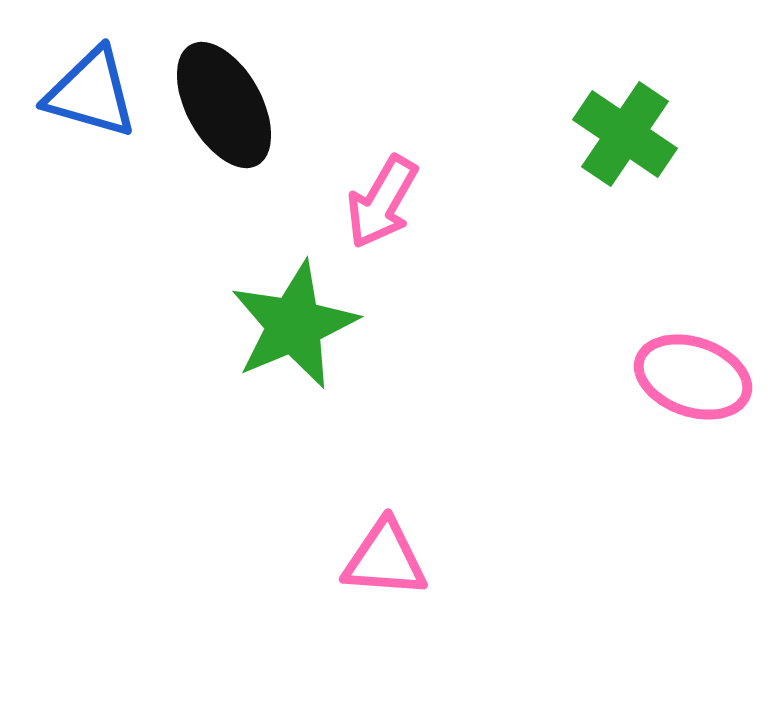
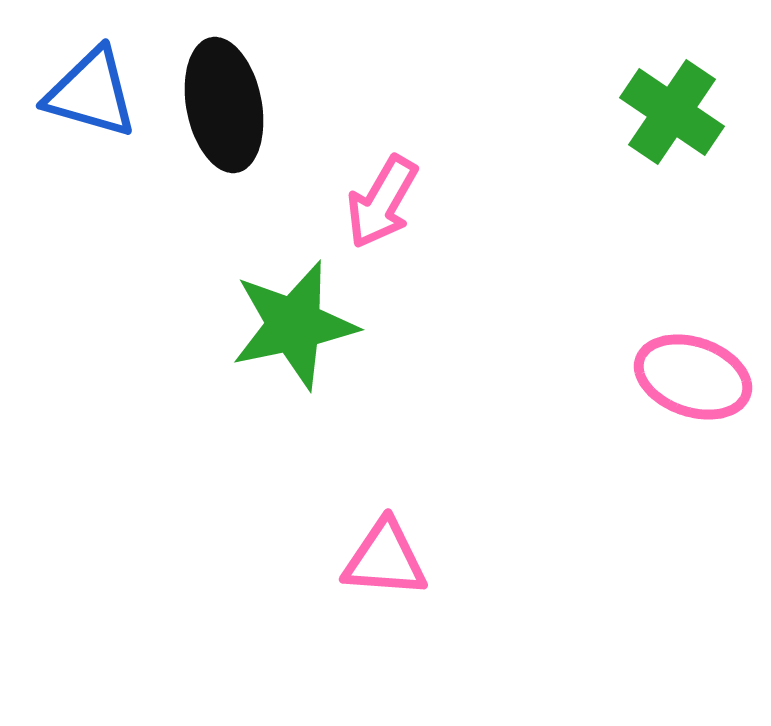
black ellipse: rotated 18 degrees clockwise
green cross: moved 47 px right, 22 px up
green star: rotated 11 degrees clockwise
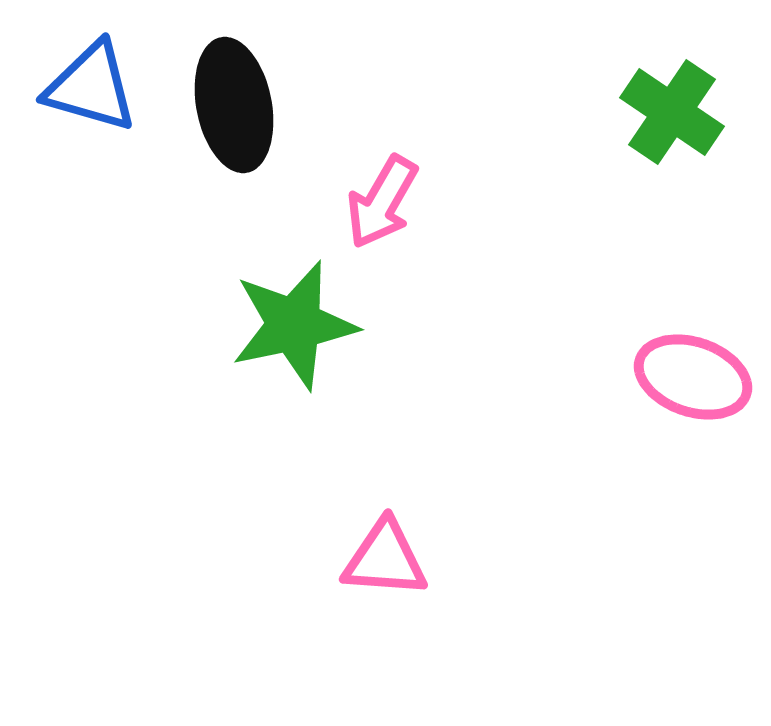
blue triangle: moved 6 px up
black ellipse: moved 10 px right
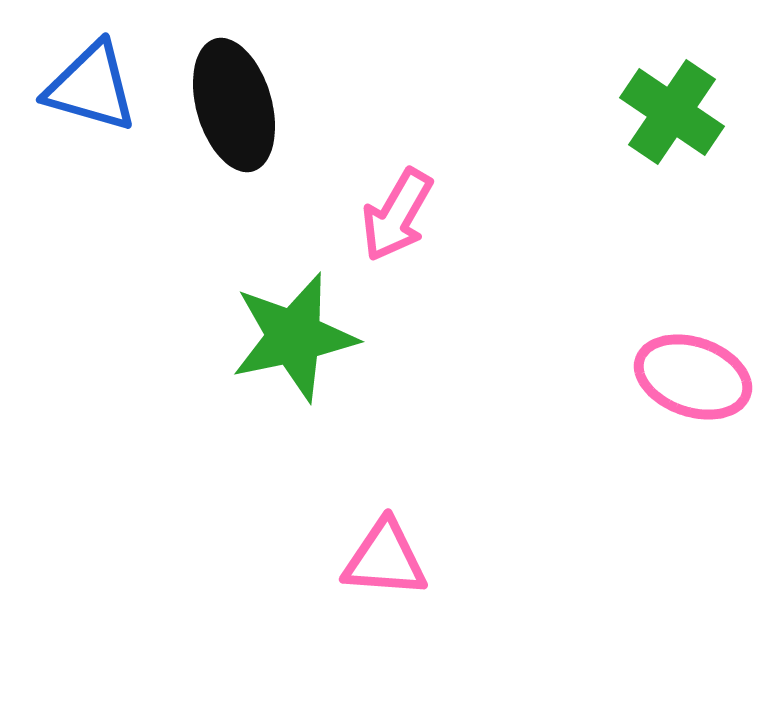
black ellipse: rotated 5 degrees counterclockwise
pink arrow: moved 15 px right, 13 px down
green star: moved 12 px down
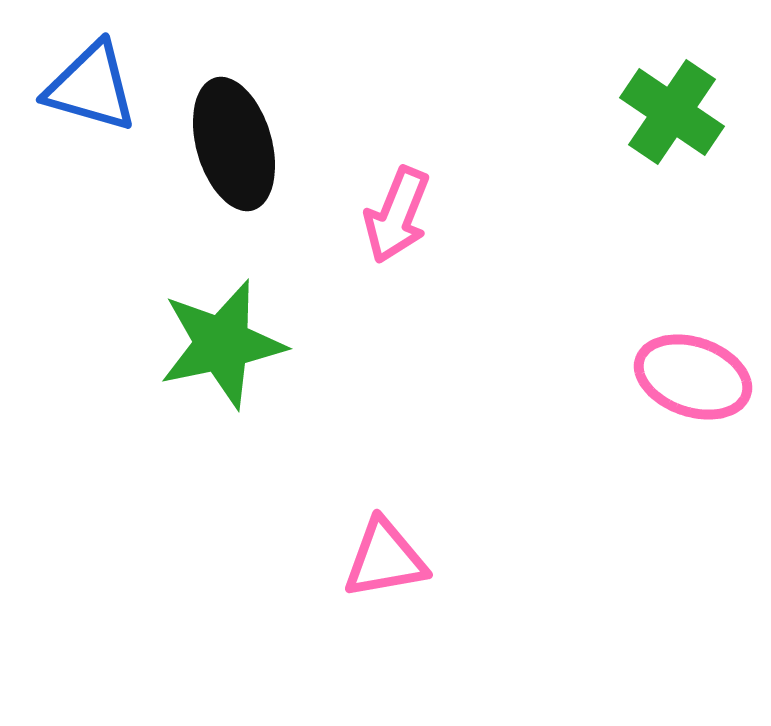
black ellipse: moved 39 px down
pink arrow: rotated 8 degrees counterclockwise
green star: moved 72 px left, 7 px down
pink triangle: rotated 14 degrees counterclockwise
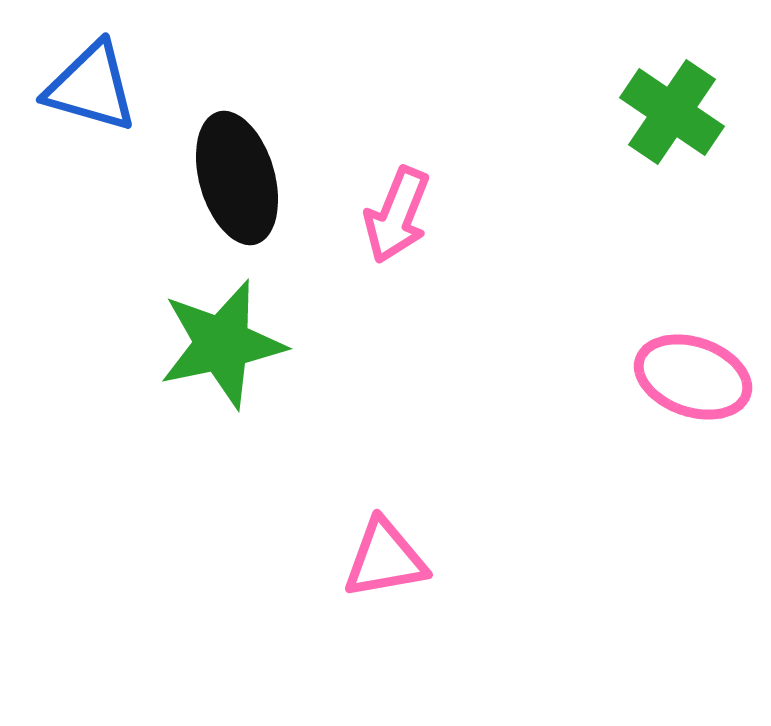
black ellipse: moved 3 px right, 34 px down
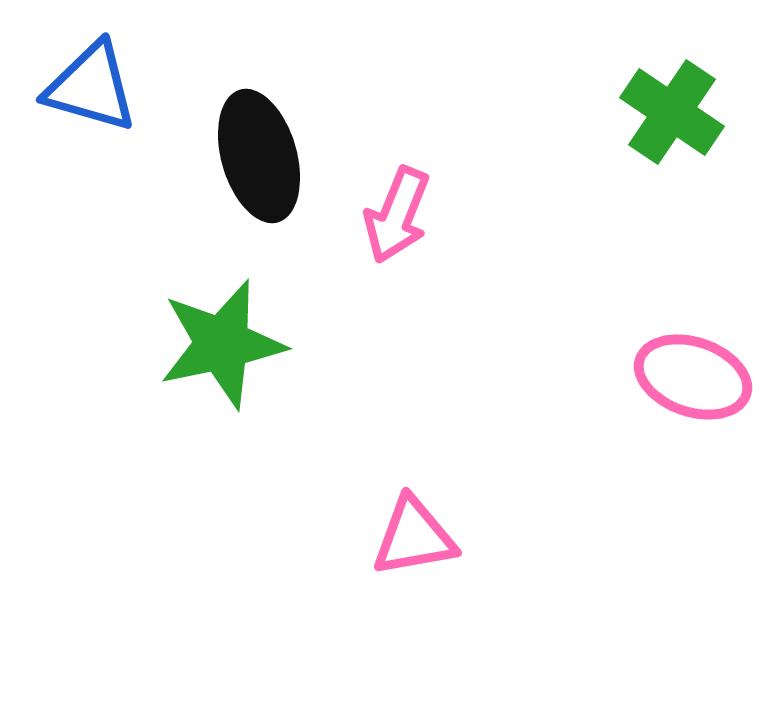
black ellipse: moved 22 px right, 22 px up
pink triangle: moved 29 px right, 22 px up
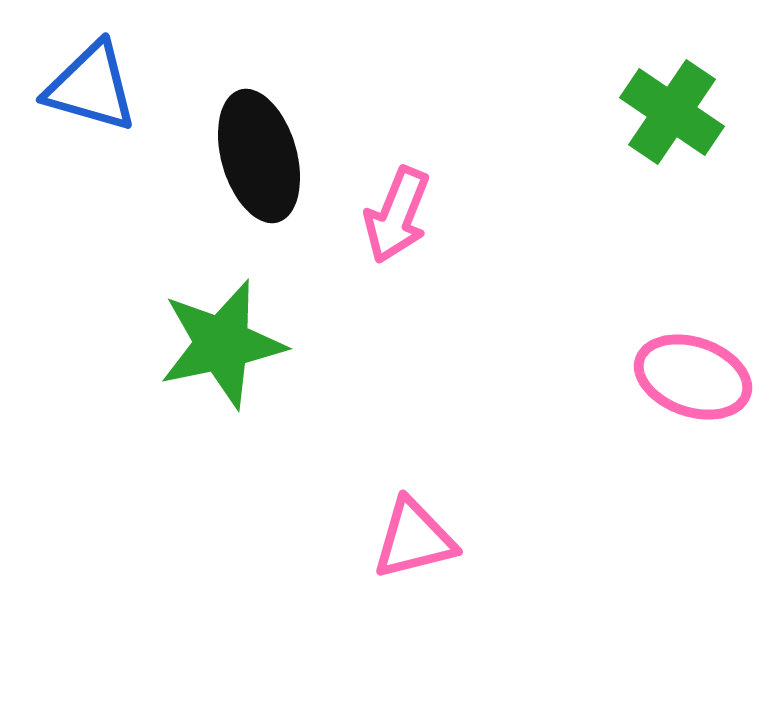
pink triangle: moved 2 px down; rotated 4 degrees counterclockwise
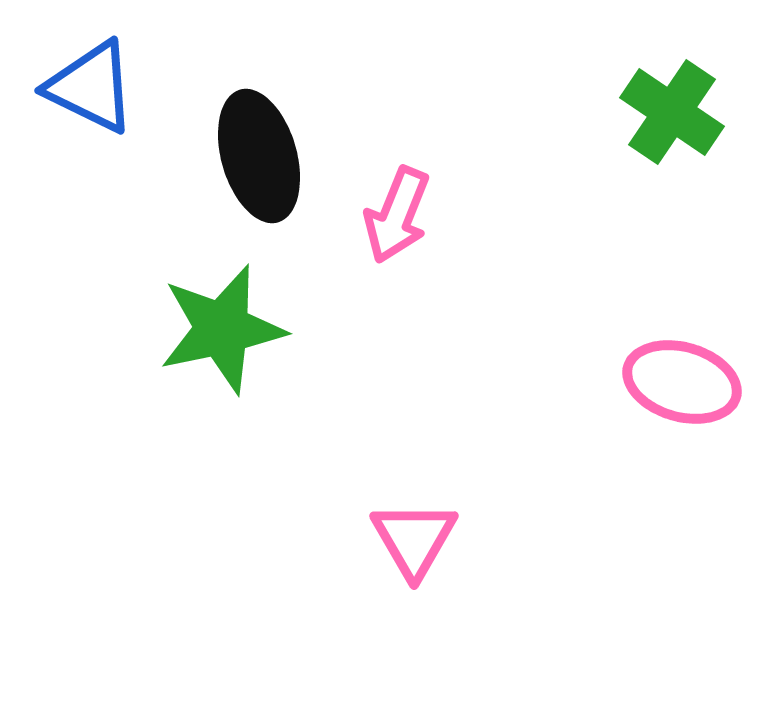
blue triangle: rotated 10 degrees clockwise
green star: moved 15 px up
pink ellipse: moved 11 px left, 5 px down; rotated 3 degrees counterclockwise
pink triangle: rotated 46 degrees counterclockwise
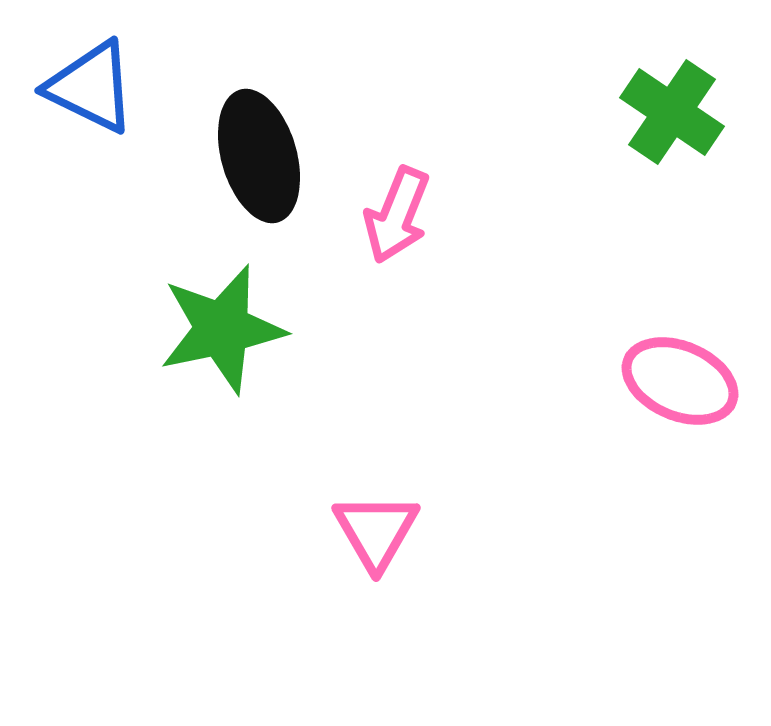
pink ellipse: moved 2 px left, 1 px up; rotated 7 degrees clockwise
pink triangle: moved 38 px left, 8 px up
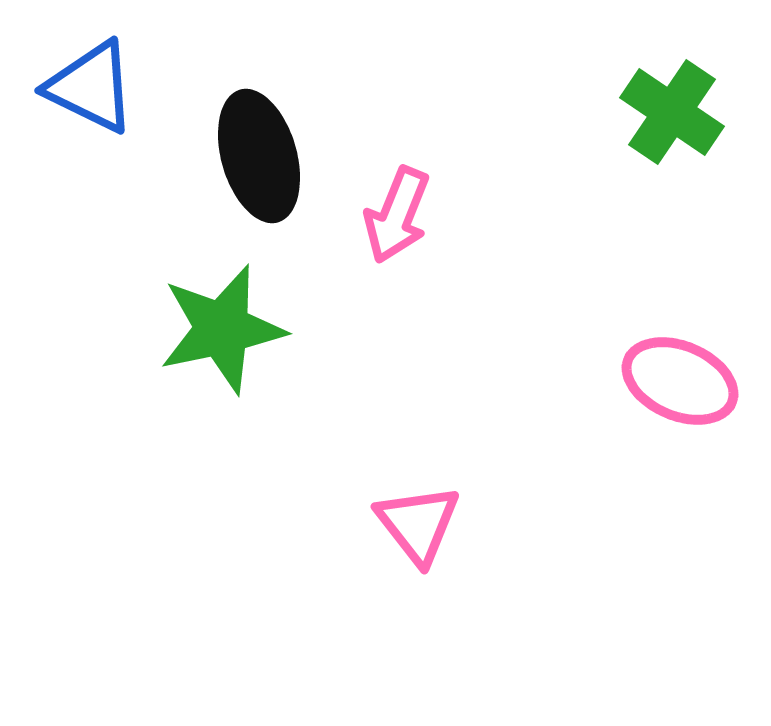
pink triangle: moved 42 px right, 7 px up; rotated 8 degrees counterclockwise
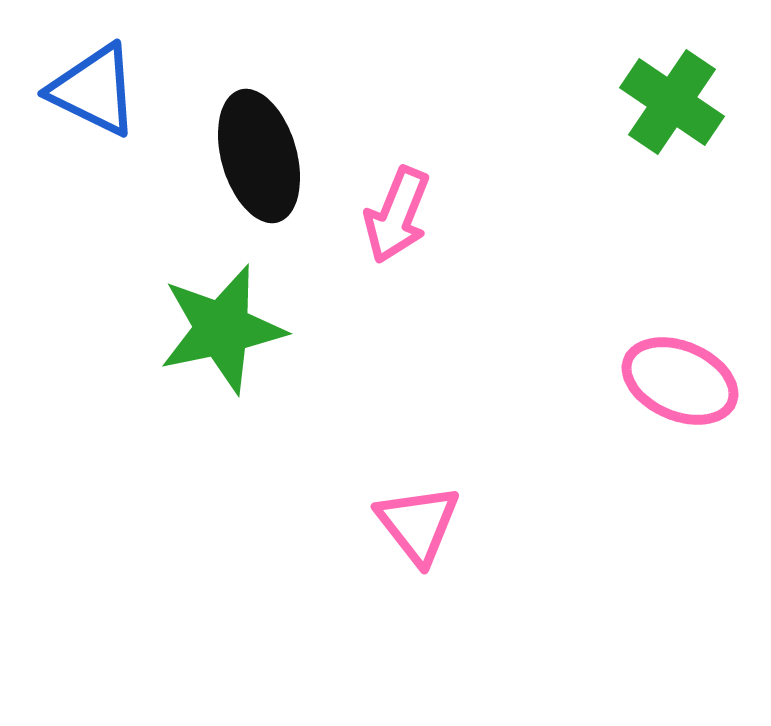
blue triangle: moved 3 px right, 3 px down
green cross: moved 10 px up
